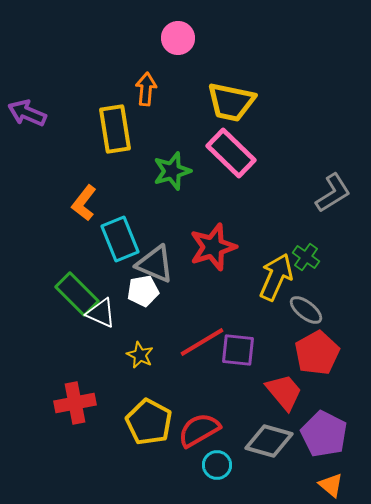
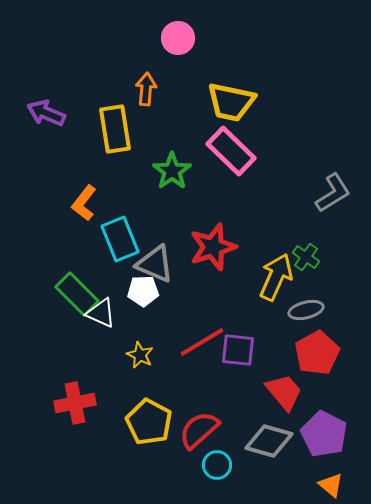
purple arrow: moved 19 px right
pink rectangle: moved 2 px up
green star: rotated 18 degrees counterclockwise
white pentagon: rotated 8 degrees clockwise
gray ellipse: rotated 52 degrees counterclockwise
red semicircle: rotated 12 degrees counterclockwise
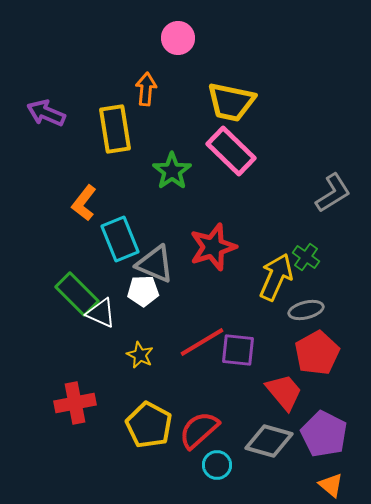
yellow pentagon: moved 3 px down
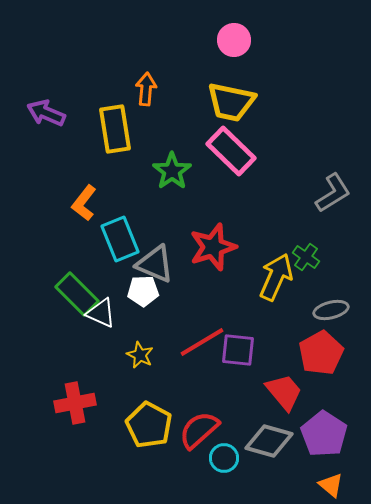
pink circle: moved 56 px right, 2 px down
gray ellipse: moved 25 px right
red pentagon: moved 4 px right
purple pentagon: rotated 6 degrees clockwise
cyan circle: moved 7 px right, 7 px up
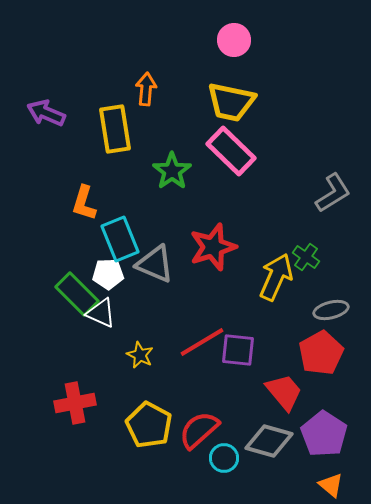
orange L-shape: rotated 21 degrees counterclockwise
white pentagon: moved 35 px left, 17 px up
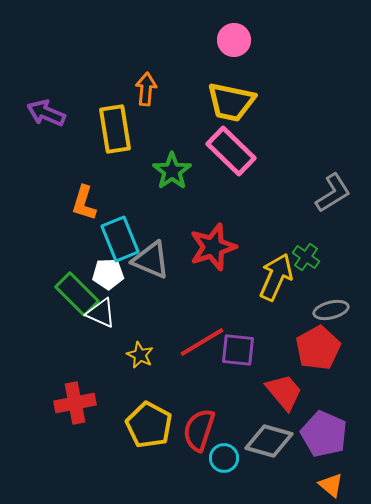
gray triangle: moved 4 px left, 4 px up
red pentagon: moved 3 px left, 5 px up
red semicircle: rotated 30 degrees counterclockwise
purple pentagon: rotated 9 degrees counterclockwise
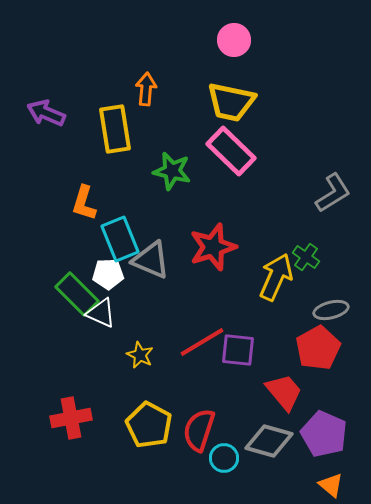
green star: rotated 24 degrees counterclockwise
red cross: moved 4 px left, 15 px down
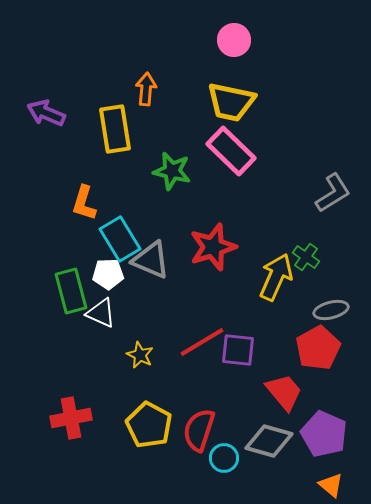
cyan rectangle: rotated 9 degrees counterclockwise
green rectangle: moved 6 px left, 3 px up; rotated 30 degrees clockwise
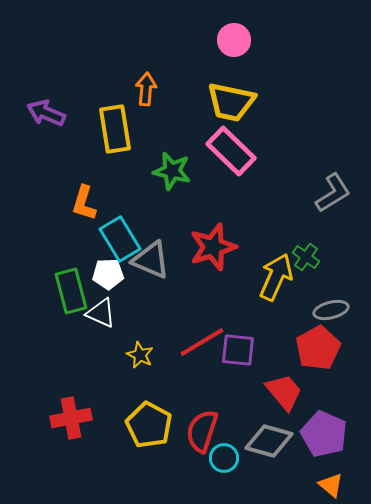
red semicircle: moved 3 px right, 1 px down
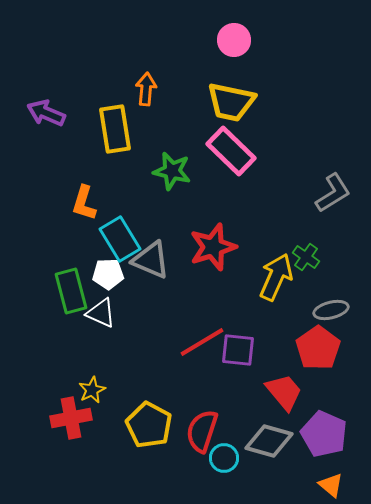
red pentagon: rotated 6 degrees counterclockwise
yellow star: moved 48 px left, 35 px down; rotated 20 degrees clockwise
